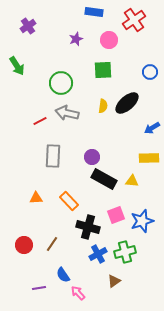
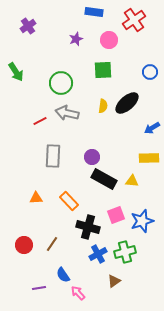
green arrow: moved 1 px left, 6 px down
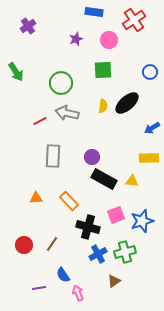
pink arrow: rotated 21 degrees clockwise
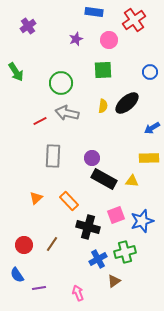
purple circle: moved 1 px down
orange triangle: rotated 40 degrees counterclockwise
blue cross: moved 5 px down
blue semicircle: moved 46 px left
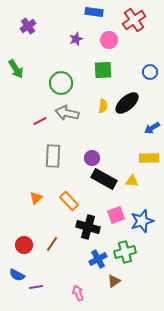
green arrow: moved 3 px up
blue semicircle: rotated 28 degrees counterclockwise
purple line: moved 3 px left, 1 px up
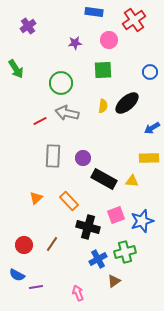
purple star: moved 1 px left, 4 px down; rotated 16 degrees clockwise
purple circle: moved 9 px left
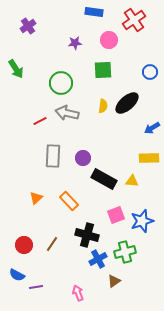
black cross: moved 1 px left, 8 px down
